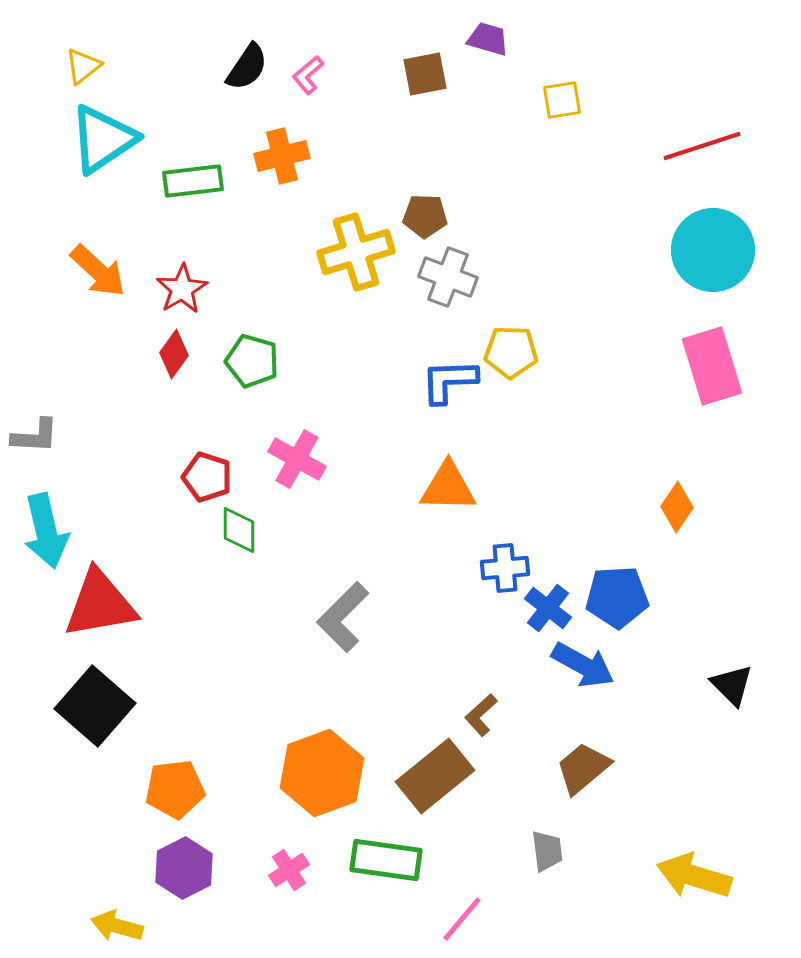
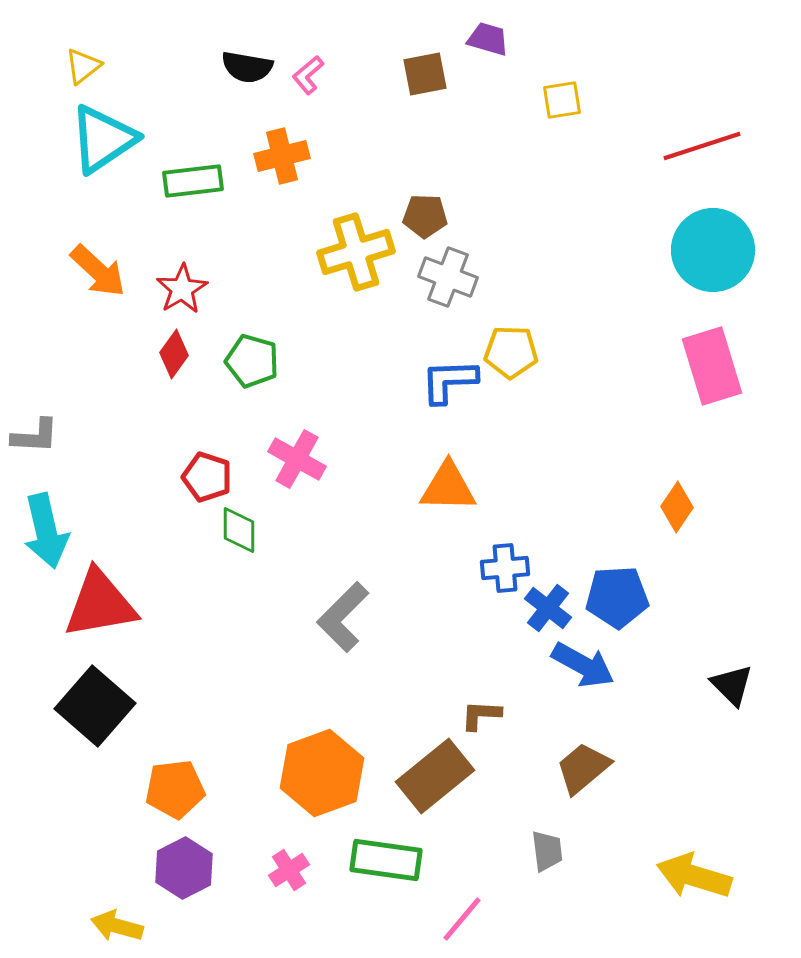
black semicircle at (247, 67): rotated 66 degrees clockwise
brown L-shape at (481, 715): rotated 45 degrees clockwise
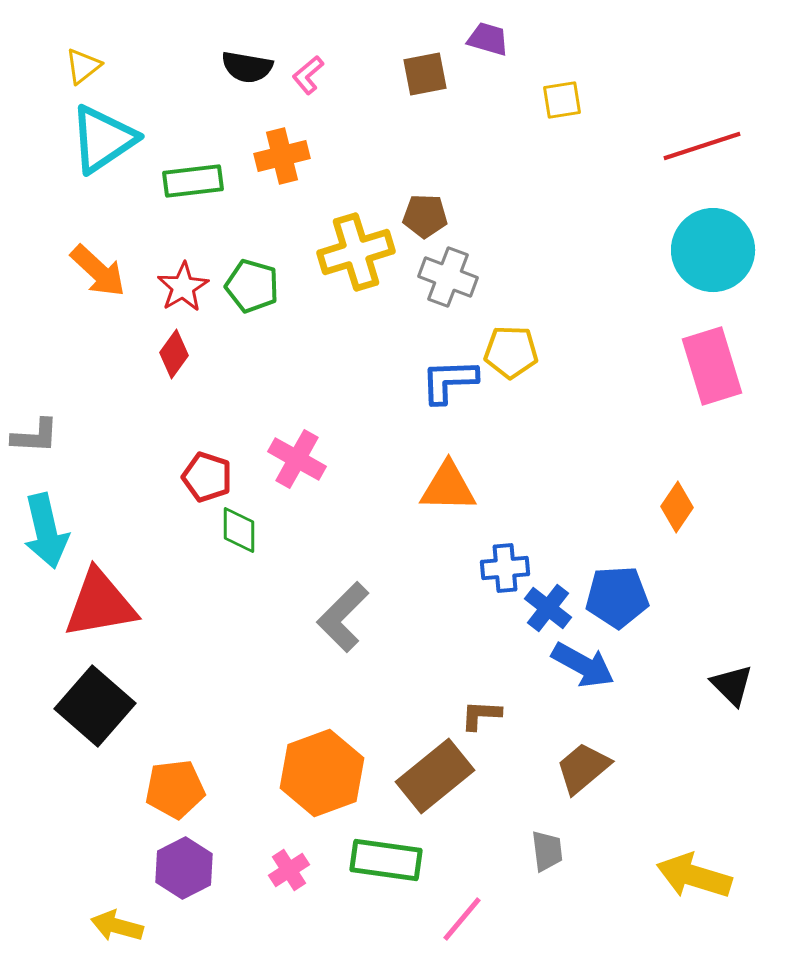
red star at (182, 289): moved 1 px right, 2 px up
green pentagon at (252, 361): moved 75 px up
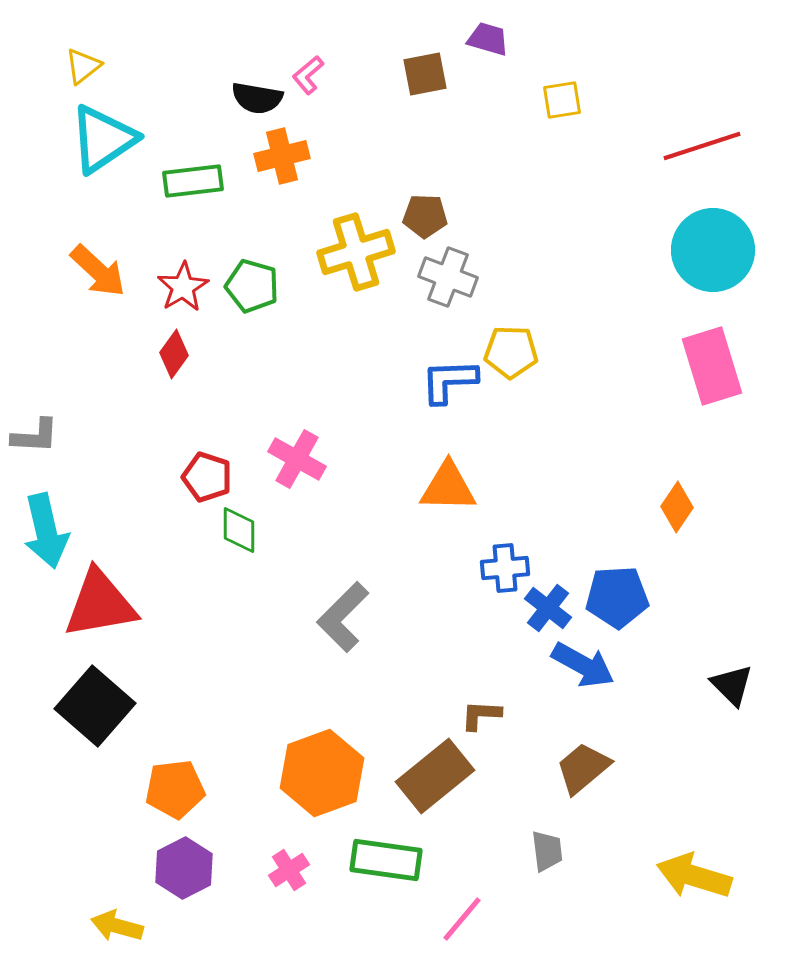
black semicircle at (247, 67): moved 10 px right, 31 px down
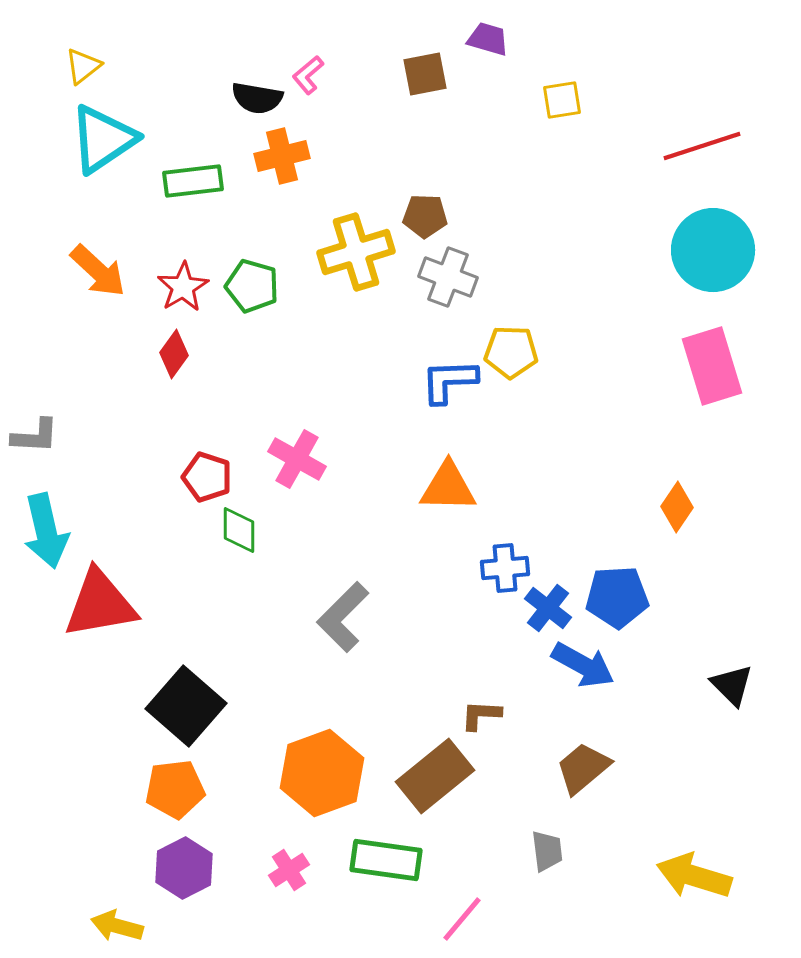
black square at (95, 706): moved 91 px right
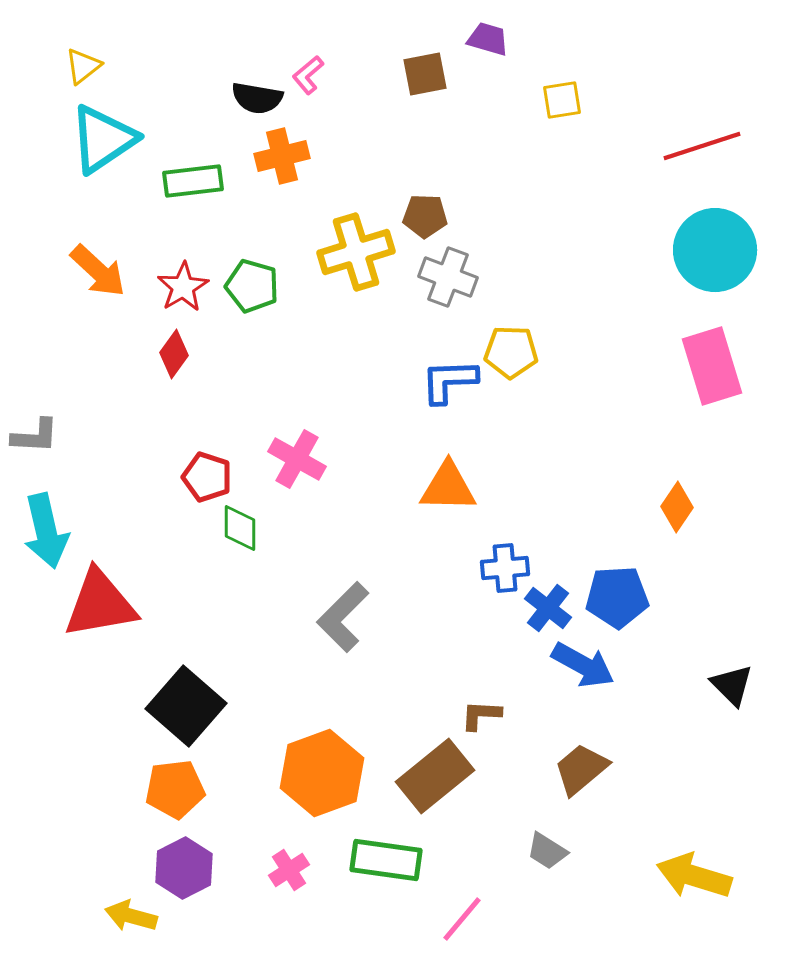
cyan circle at (713, 250): moved 2 px right
green diamond at (239, 530): moved 1 px right, 2 px up
brown trapezoid at (583, 768): moved 2 px left, 1 px down
gray trapezoid at (547, 851): rotated 129 degrees clockwise
yellow arrow at (117, 926): moved 14 px right, 10 px up
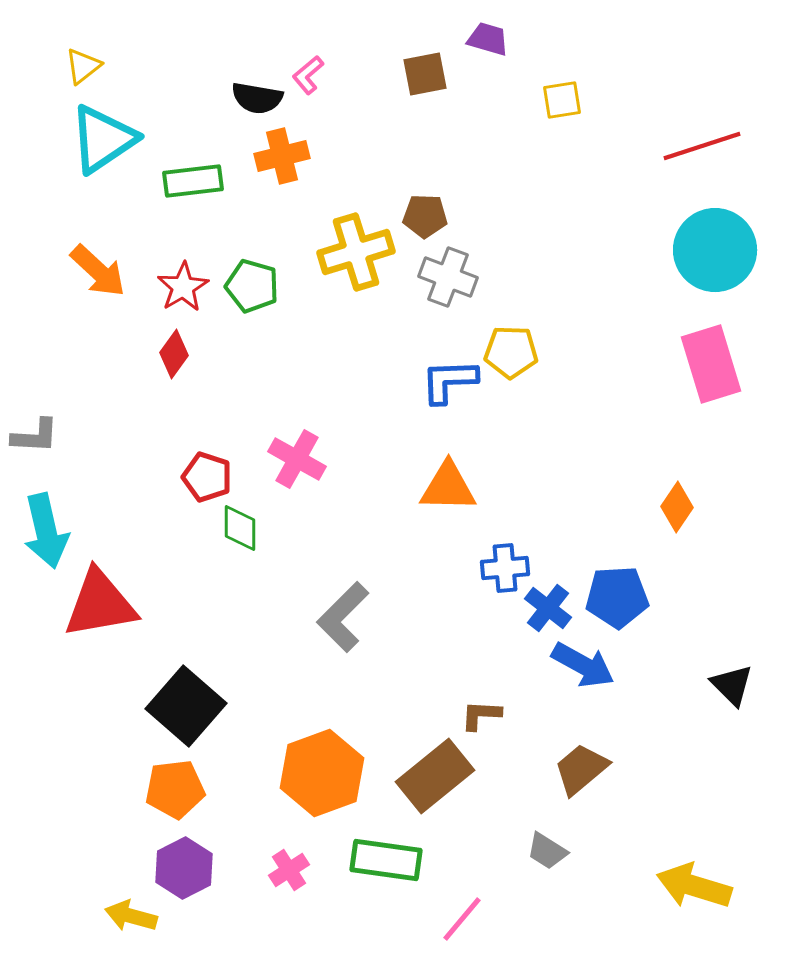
pink rectangle at (712, 366): moved 1 px left, 2 px up
yellow arrow at (694, 876): moved 10 px down
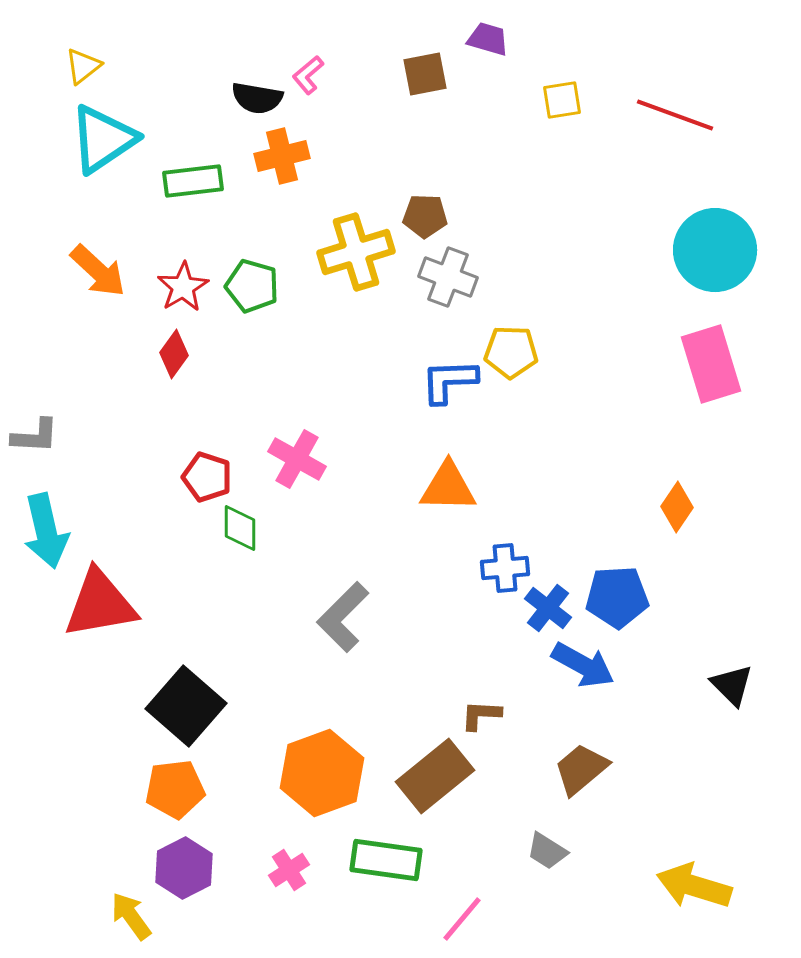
red line at (702, 146): moved 27 px left, 31 px up; rotated 38 degrees clockwise
yellow arrow at (131, 916): rotated 39 degrees clockwise
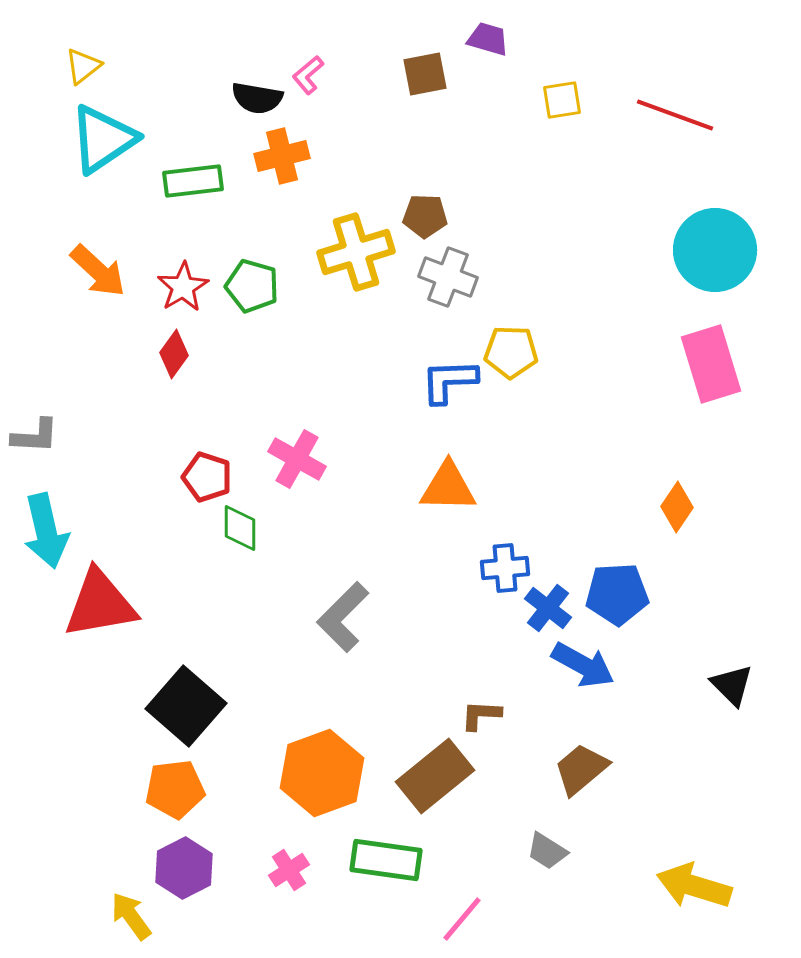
blue pentagon at (617, 597): moved 3 px up
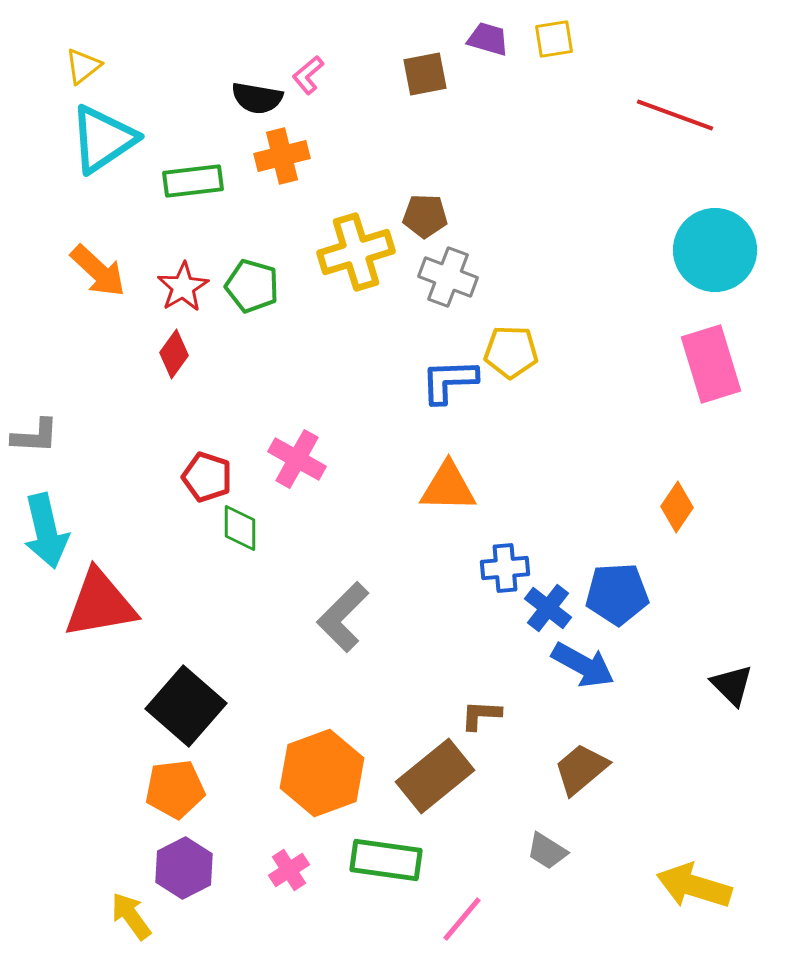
yellow square at (562, 100): moved 8 px left, 61 px up
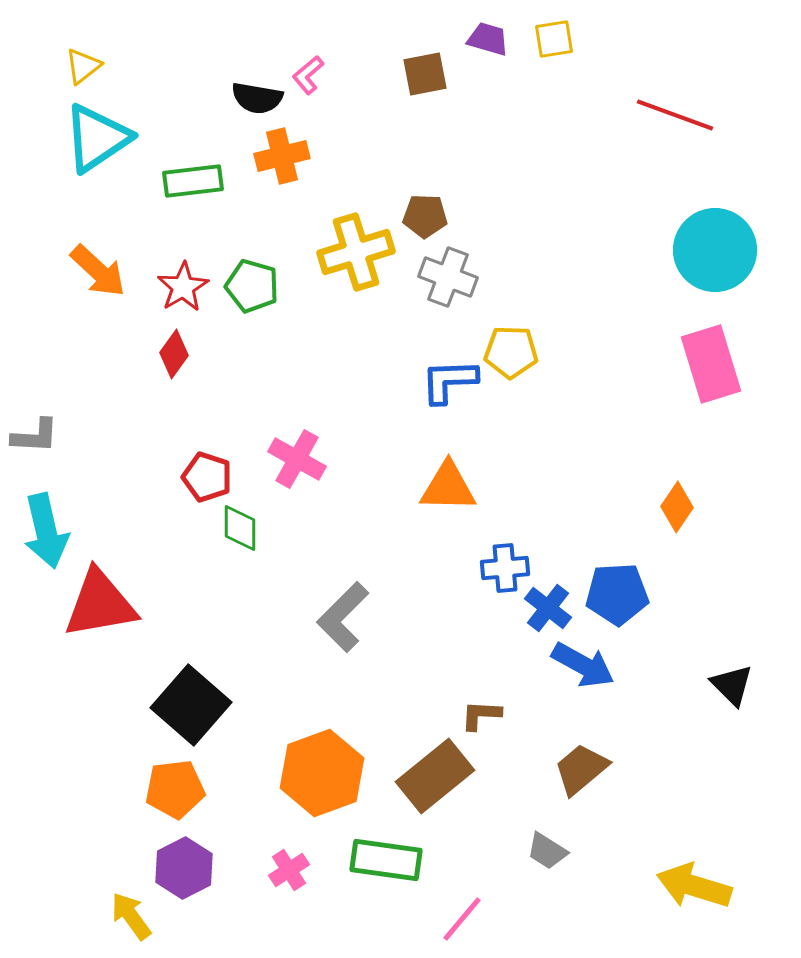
cyan triangle at (103, 139): moved 6 px left, 1 px up
black square at (186, 706): moved 5 px right, 1 px up
